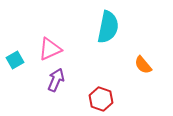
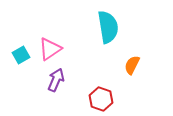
cyan semicircle: rotated 20 degrees counterclockwise
pink triangle: rotated 10 degrees counterclockwise
cyan square: moved 6 px right, 5 px up
orange semicircle: moved 11 px left; rotated 66 degrees clockwise
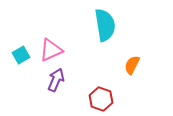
cyan semicircle: moved 3 px left, 2 px up
pink triangle: moved 1 px right, 1 px down; rotated 10 degrees clockwise
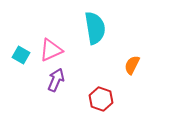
cyan semicircle: moved 10 px left, 3 px down
cyan square: rotated 30 degrees counterclockwise
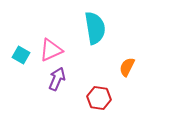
orange semicircle: moved 5 px left, 2 px down
purple arrow: moved 1 px right, 1 px up
red hexagon: moved 2 px left, 1 px up; rotated 10 degrees counterclockwise
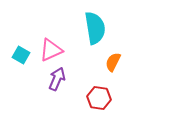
orange semicircle: moved 14 px left, 5 px up
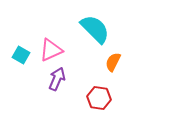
cyan semicircle: moved 1 px down; rotated 36 degrees counterclockwise
